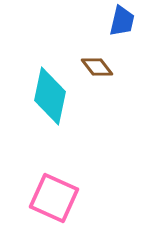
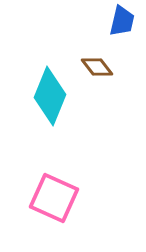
cyan diamond: rotated 10 degrees clockwise
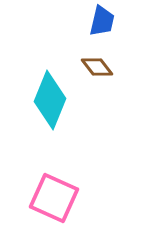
blue trapezoid: moved 20 px left
cyan diamond: moved 4 px down
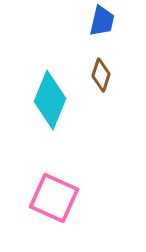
brown diamond: moved 4 px right, 8 px down; rotated 56 degrees clockwise
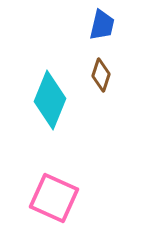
blue trapezoid: moved 4 px down
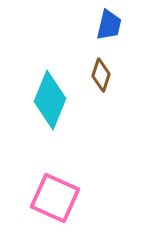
blue trapezoid: moved 7 px right
pink square: moved 1 px right
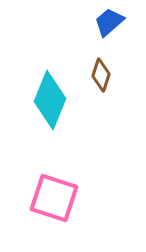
blue trapezoid: moved 3 px up; rotated 144 degrees counterclockwise
pink square: moved 1 px left; rotated 6 degrees counterclockwise
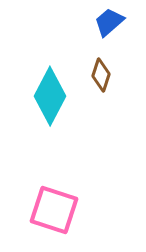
cyan diamond: moved 4 px up; rotated 6 degrees clockwise
pink square: moved 12 px down
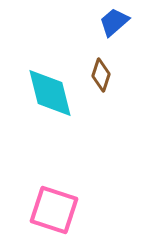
blue trapezoid: moved 5 px right
cyan diamond: moved 3 px up; rotated 42 degrees counterclockwise
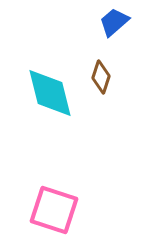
brown diamond: moved 2 px down
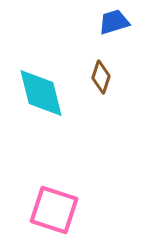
blue trapezoid: rotated 24 degrees clockwise
cyan diamond: moved 9 px left
